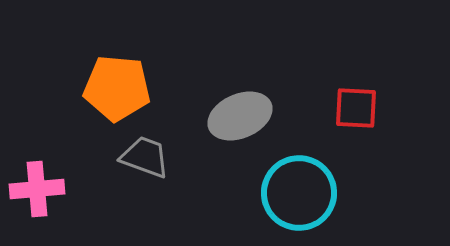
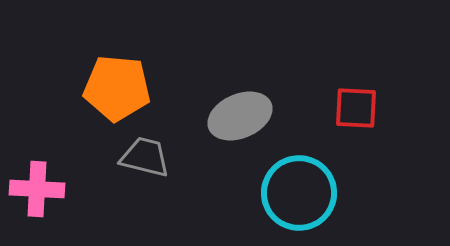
gray trapezoid: rotated 6 degrees counterclockwise
pink cross: rotated 8 degrees clockwise
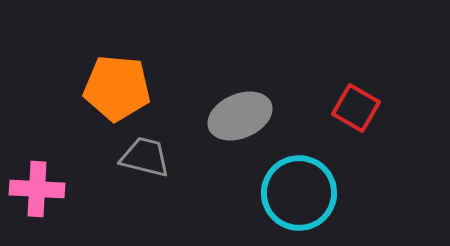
red square: rotated 27 degrees clockwise
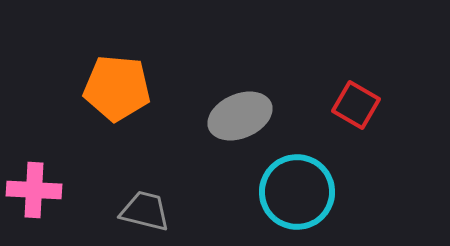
red square: moved 3 px up
gray trapezoid: moved 54 px down
pink cross: moved 3 px left, 1 px down
cyan circle: moved 2 px left, 1 px up
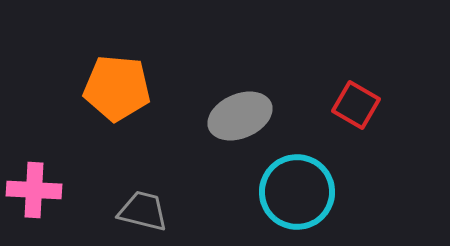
gray trapezoid: moved 2 px left
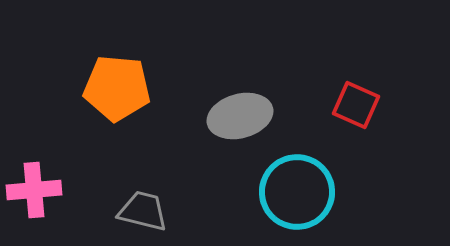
red square: rotated 6 degrees counterclockwise
gray ellipse: rotated 8 degrees clockwise
pink cross: rotated 8 degrees counterclockwise
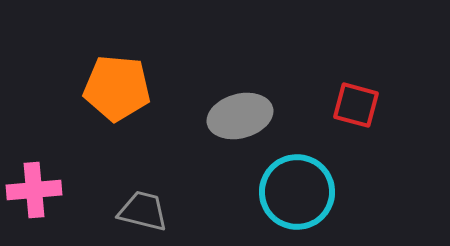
red square: rotated 9 degrees counterclockwise
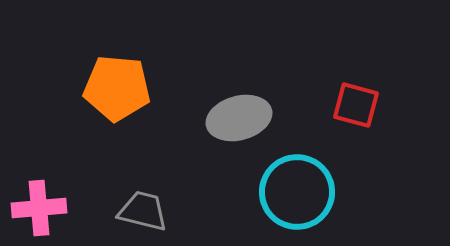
gray ellipse: moved 1 px left, 2 px down
pink cross: moved 5 px right, 18 px down
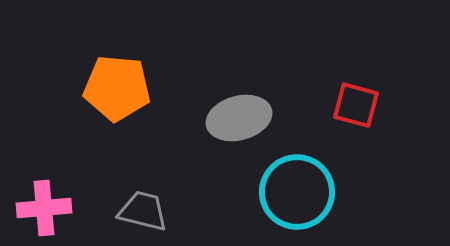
pink cross: moved 5 px right
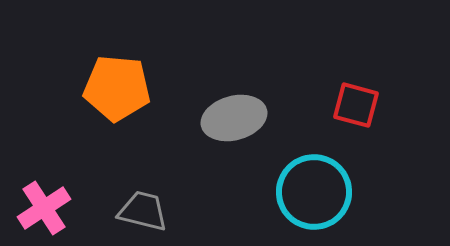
gray ellipse: moved 5 px left
cyan circle: moved 17 px right
pink cross: rotated 28 degrees counterclockwise
